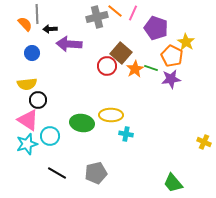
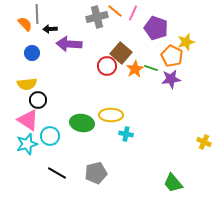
yellow star: rotated 24 degrees clockwise
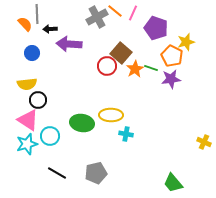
gray cross: rotated 15 degrees counterclockwise
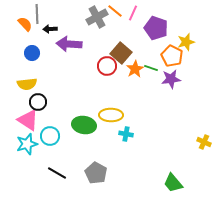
black circle: moved 2 px down
green ellipse: moved 2 px right, 2 px down
gray pentagon: rotated 30 degrees counterclockwise
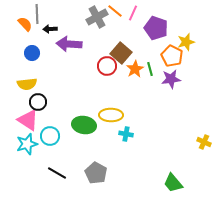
green line: moved 1 px left, 1 px down; rotated 56 degrees clockwise
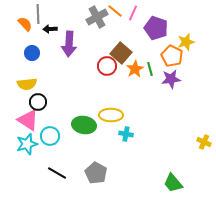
gray line: moved 1 px right
purple arrow: rotated 90 degrees counterclockwise
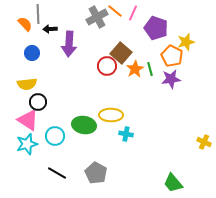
cyan circle: moved 5 px right
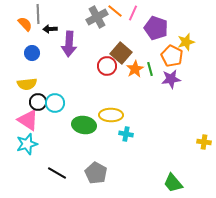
cyan circle: moved 33 px up
yellow cross: rotated 16 degrees counterclockwise
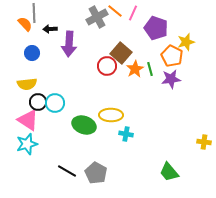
gray line: moved 4 px left, 1 px up
green ellipse: rotated 10 degrees clockwise
black line: moved 10 px right, 2 px up
green trapezoid: moved 4 px left, 11 px up
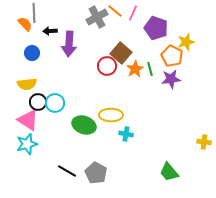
black arrow: moved 2 px down
